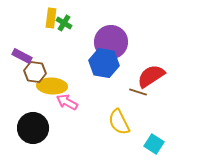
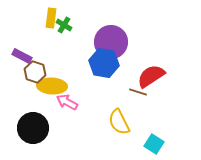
green cross: moved 2 px down
brown hexagon: rotated 10 degrees clockwise
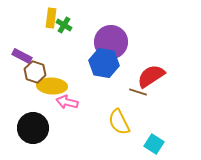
pink arrow: rotated 15 degrees counterclockwise
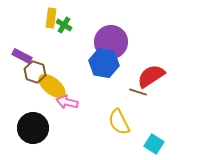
yellow ellipse: rotated 36 degrees clockwise
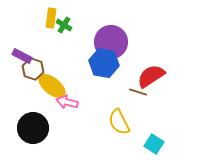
brown hexagon: moved 2 px left, 3 px up
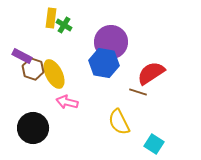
red semicircle: moved 3 px up
yellow ellipse: moved 2 px right, 12 px up; rotated 24 degrees clockwise
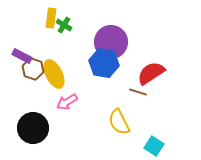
pink arrow: rotated 45 degrees counterclockwise
cyan square: moved 2 px down
